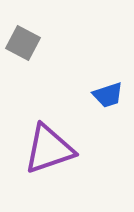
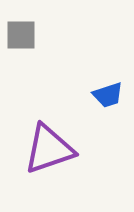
gray square: moved 2 px left, 8 px up; rotated 28 degrees counterclockwise
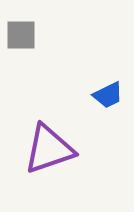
blue trapezoid: rotated 8 degrees counterclockwise
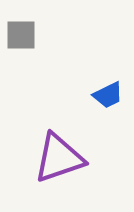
purple triangle: moved 10 px right, 9 px down
